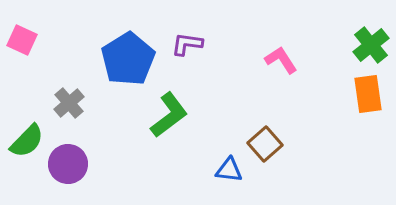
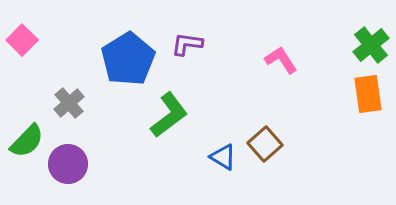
pink square: rotated 20 degrees clockwise
blue triangle: moved 6 px left, 13 px up; rotated 24 degrees clockwise
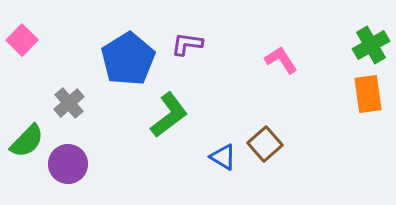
green cross: rotated 9 degrees clockwise
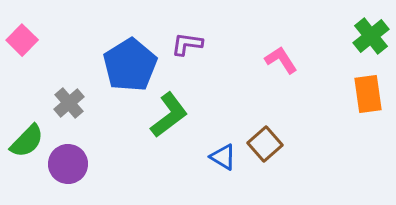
green cross: moved 9 px up; rotated 9 degrees counterclockwise
blue pentagon: moved 2 px right, 6 px down
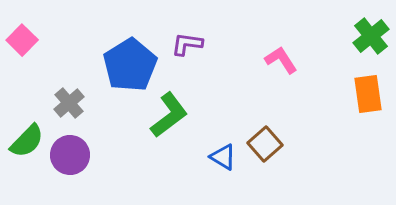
purple circle: moved 2 px right, 9 px up
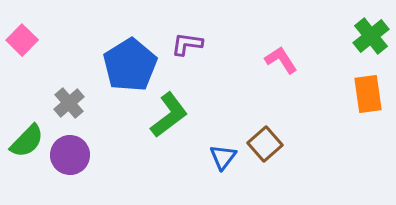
blue triangle: rotated 36 degrees clockwise
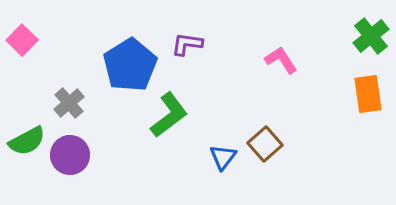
green semicircle: rotated 18 degrees clockwise
